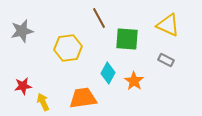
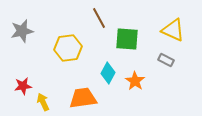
yellow triangle: moved 5 px right, 5 px down
orange star: moved 1 px right
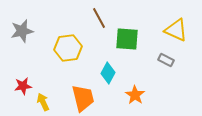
yellow triangle: moved 3 px right
orange star: moved 14 px down
orange trapezoid: rotated 84 degrees clockwise
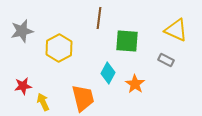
brown line: rotated 35 degrees clockwise
green square: moved 2 px down
yellow hexagon: moved 9 px left; rotated 20 degrees counterclockwise
orange star: moved 11 px up
